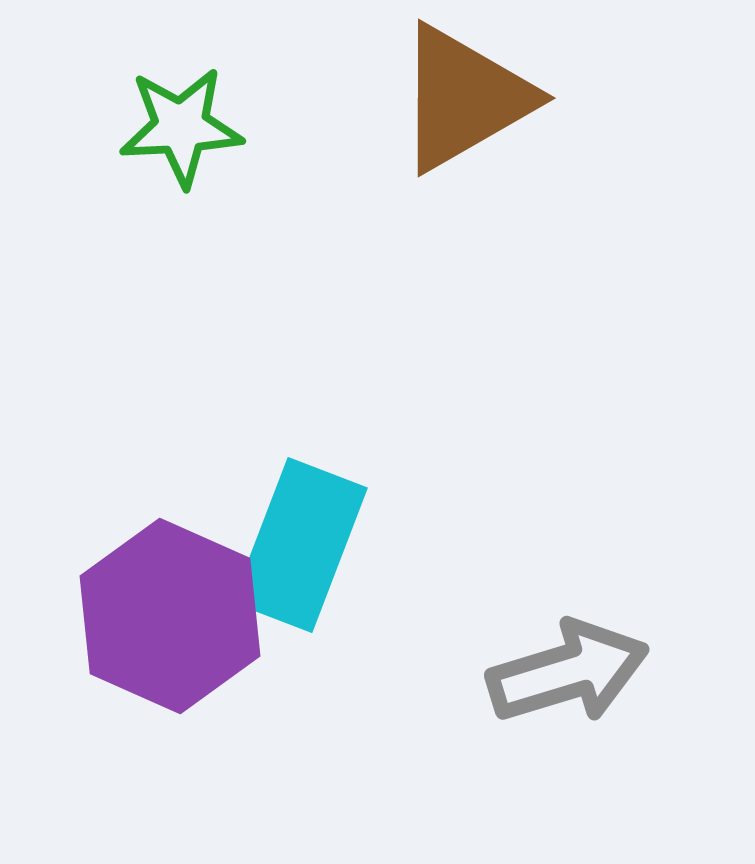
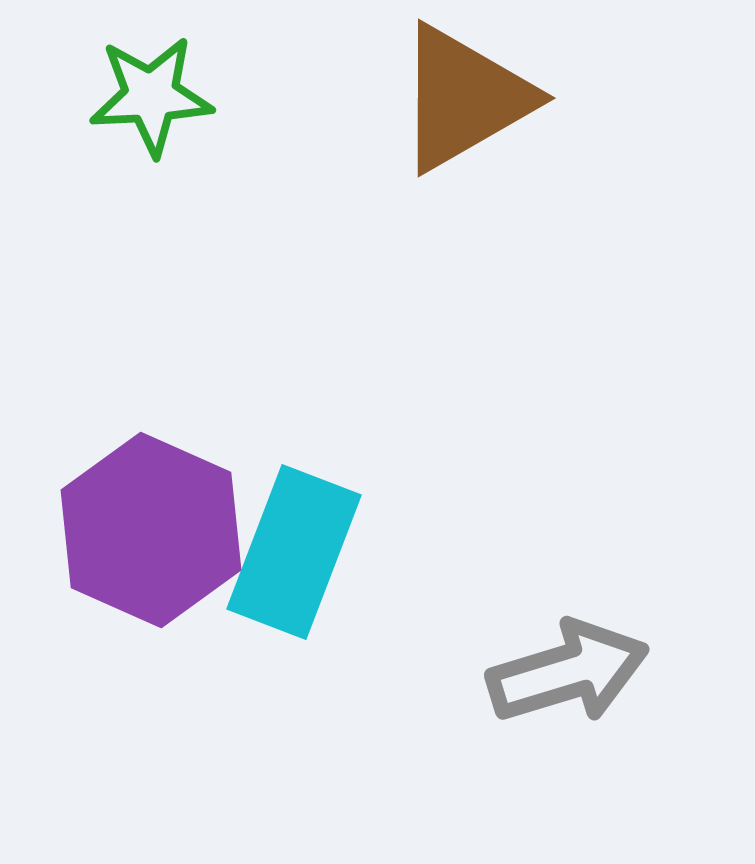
green star: moved 30 px left, 31 px up
cyan rectangle: moved 6 px left, 7 px down
purple hexagon: moved 19 px left, 86 px up
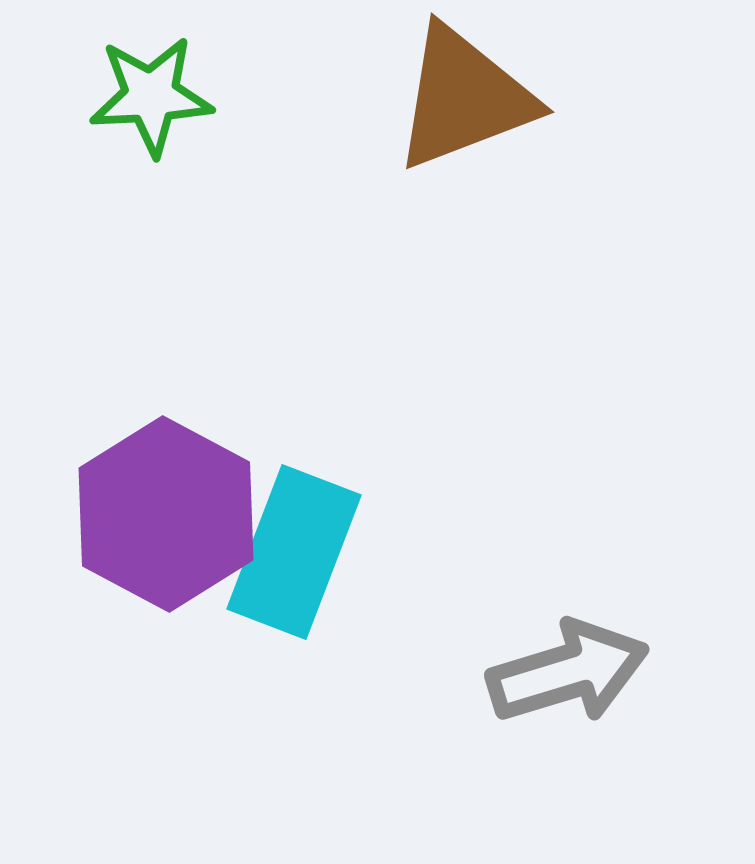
brown triangle: rotated 9 degrees clockwise
purple hexagon: moved 15 px right, 16 px up; rotated 4 degrees clockwise
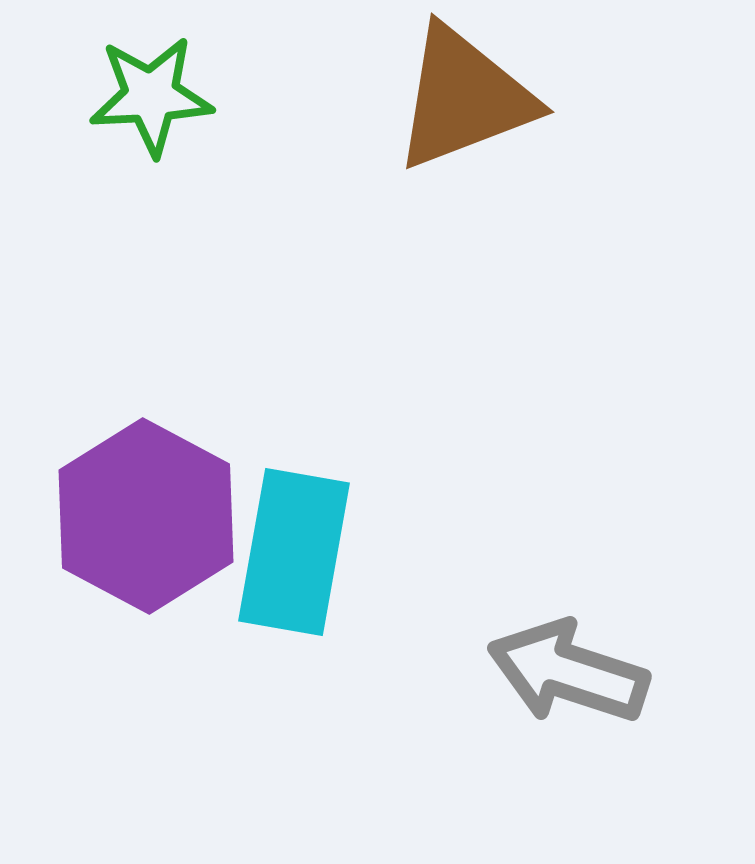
purple hexagon: moved 20 px left, 2 px down
cyan rectangle: rotated 11 degrees counterclockwise
gray arrow: rotated 145 degrees counterclockwise
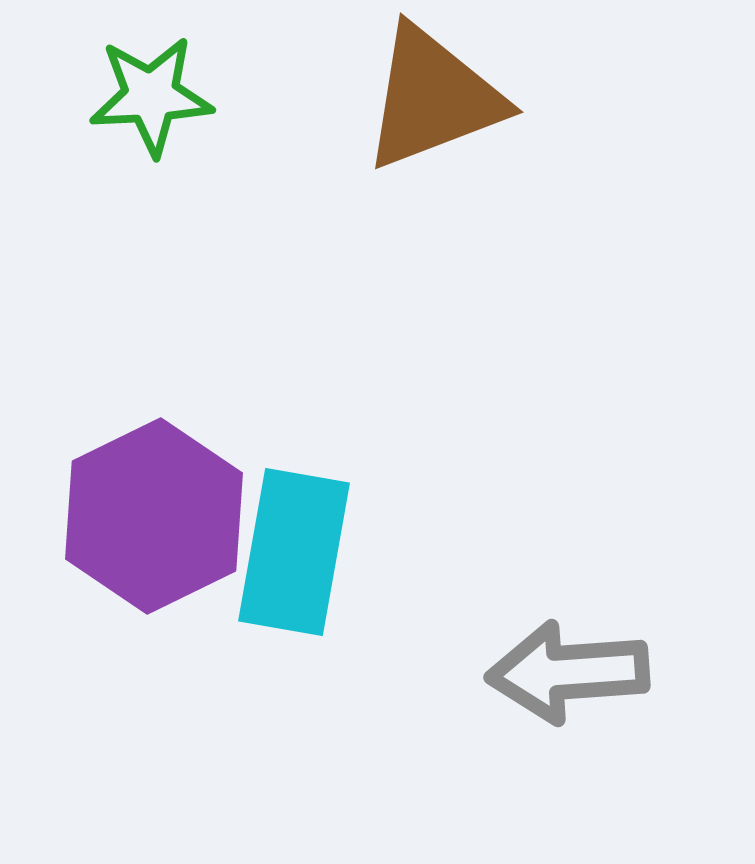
brown triangle: moved 31 px left
purple hexagon: moved 8 px right; rotated 6 degrees clockwise
gray arrow: rotated 22 degrees counterclockwise
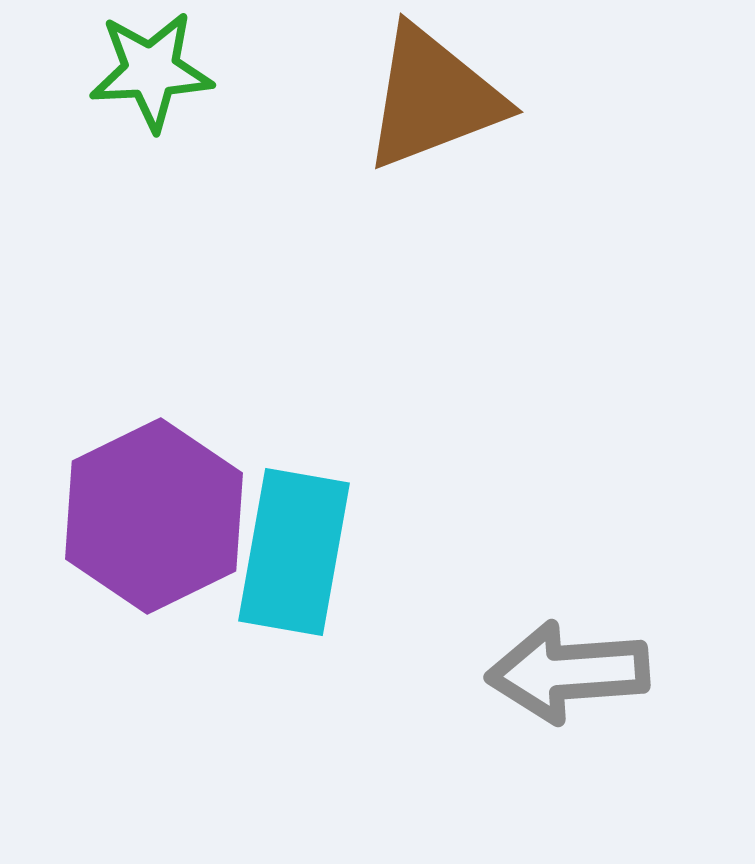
green star: moved 25 px up
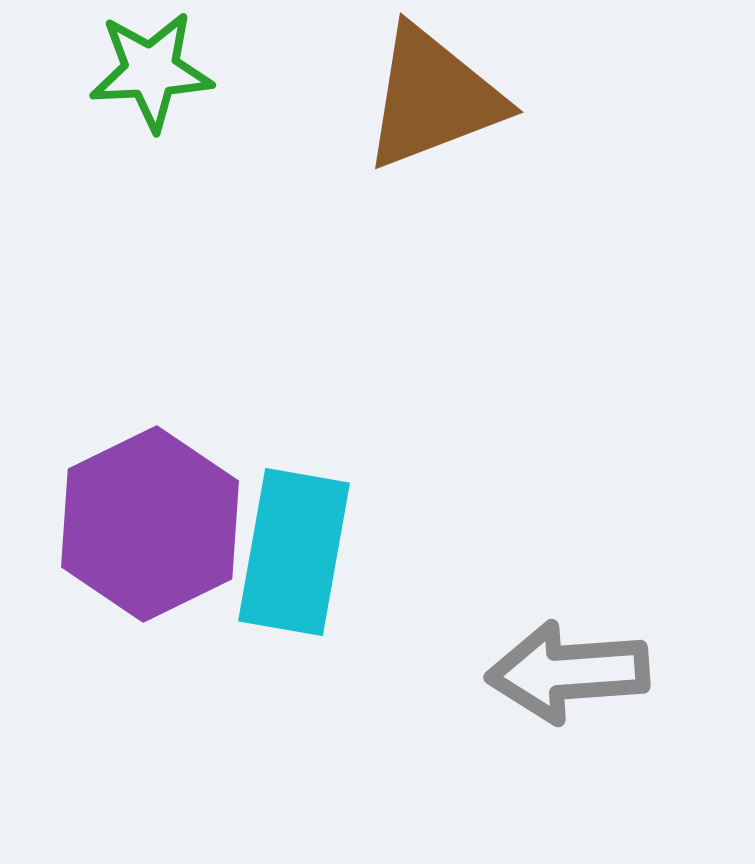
purple hexagon: moved 4 px left, 8 px down
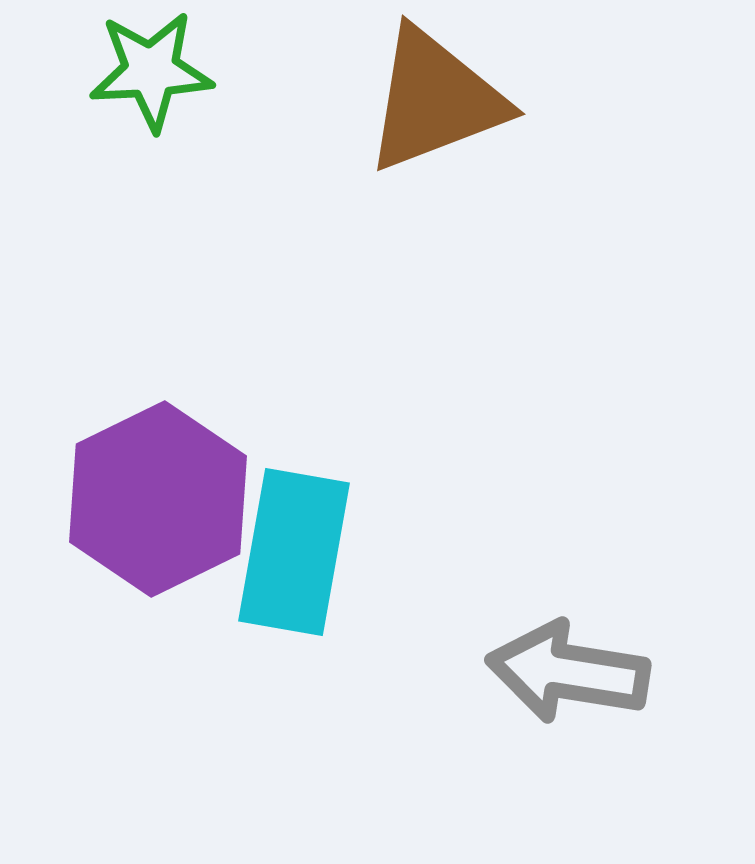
brown triangle: moved 2 px right, 2 px down
purple hexagon: moved 8 px right, 25 px up
gray arrow: rotated 13 degrees clockwise
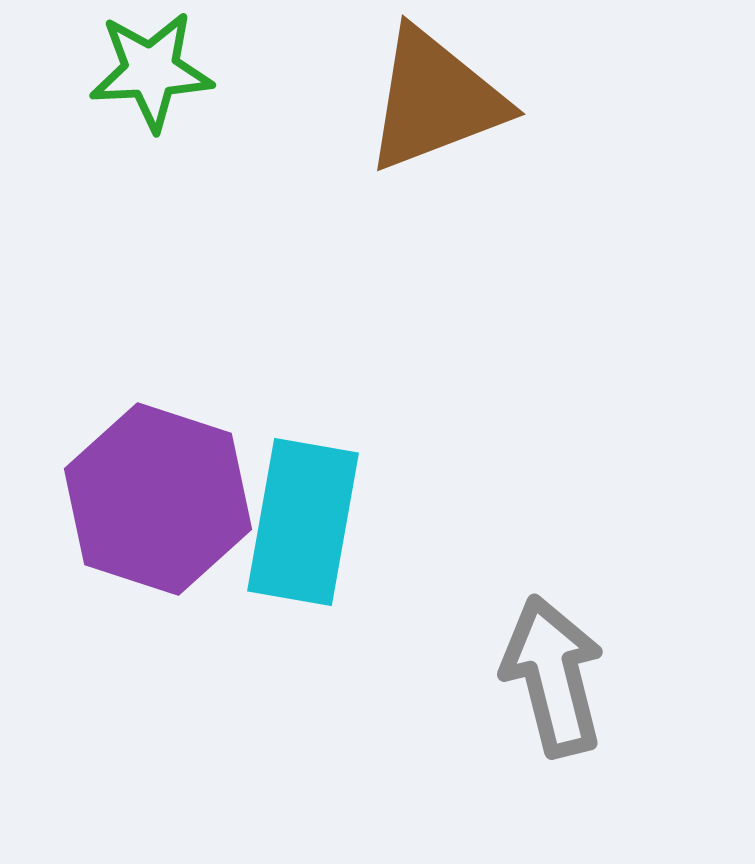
purple hexagon: rotated 16 degrees counterclockwise
cyan rectangle: moved 9 px right, 30 px up
gray arrow: moved 15 px left, 4 px down; rotated 67 degrees clockwise
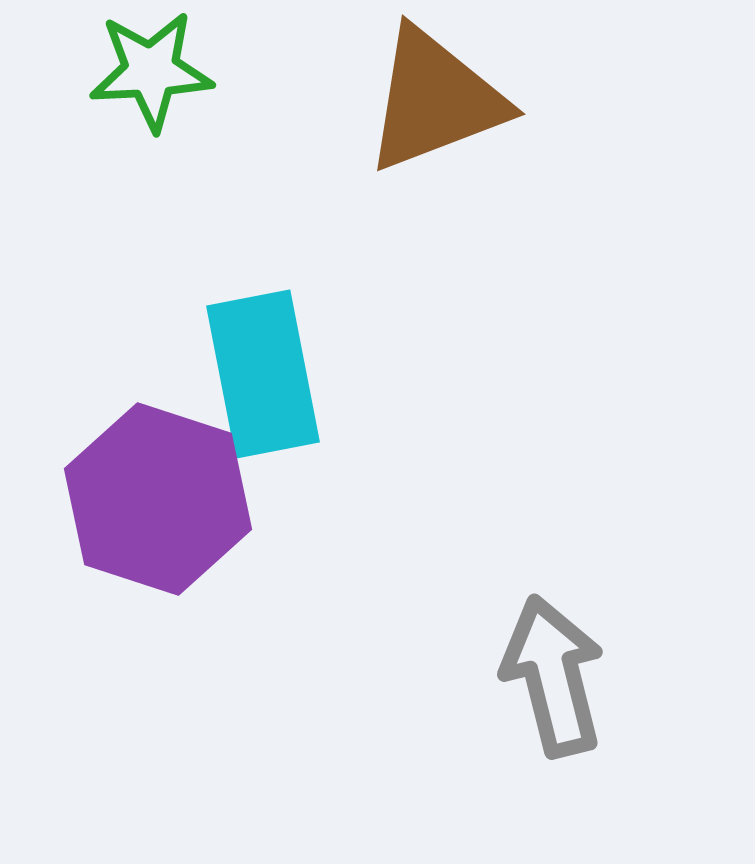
cyan rectangle: moved 40 px left, 148 px up; rotated 21 degrees counterclockwise
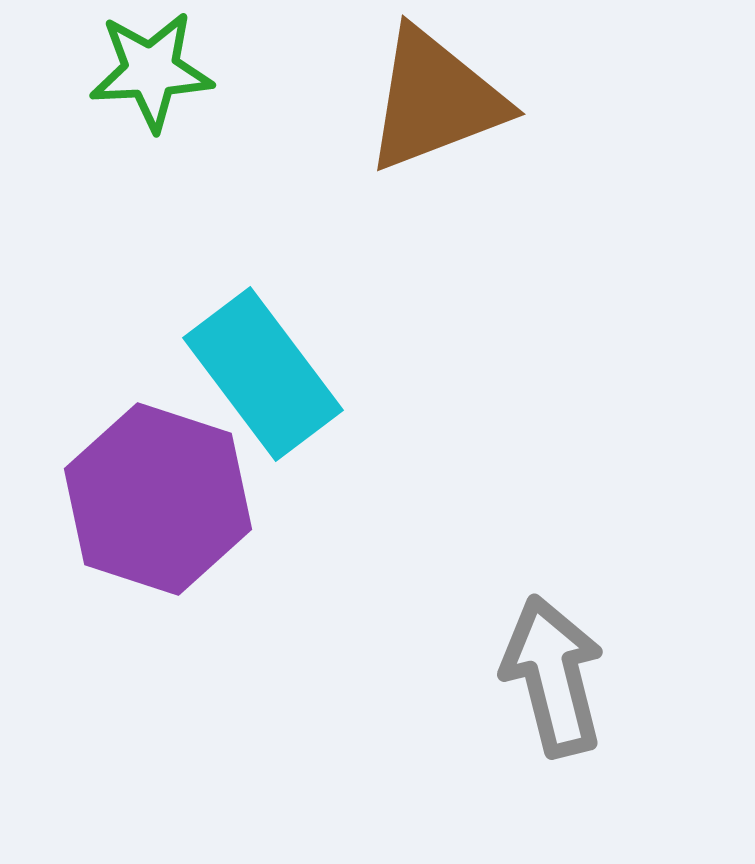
cyan rectangle: rotated 26 degrees counterclockwise
